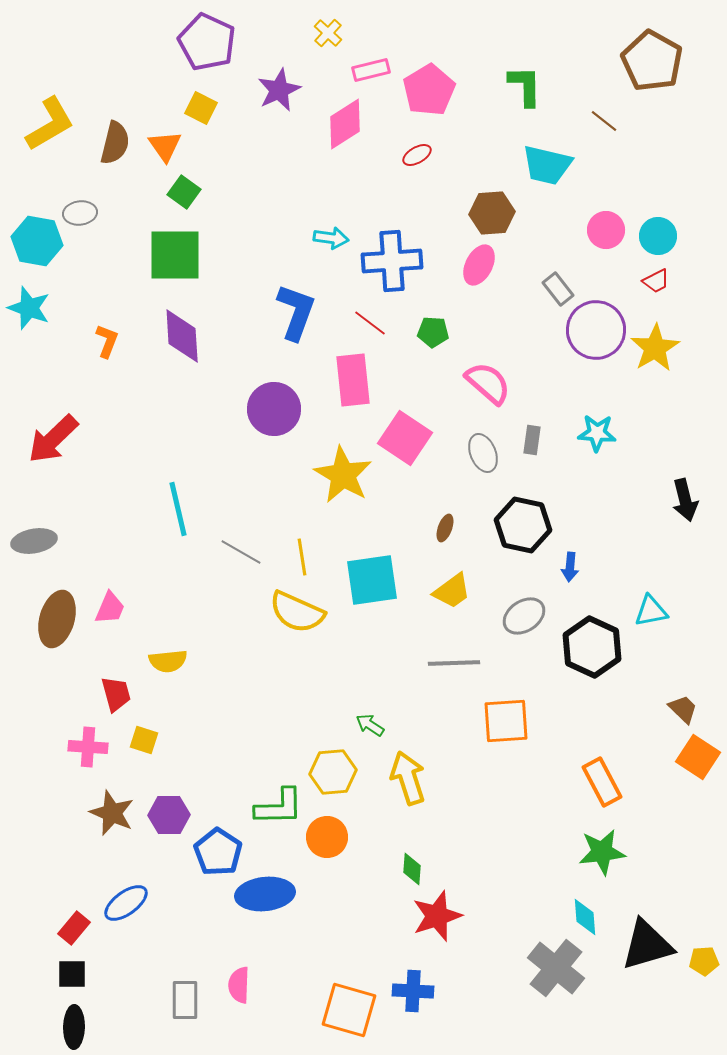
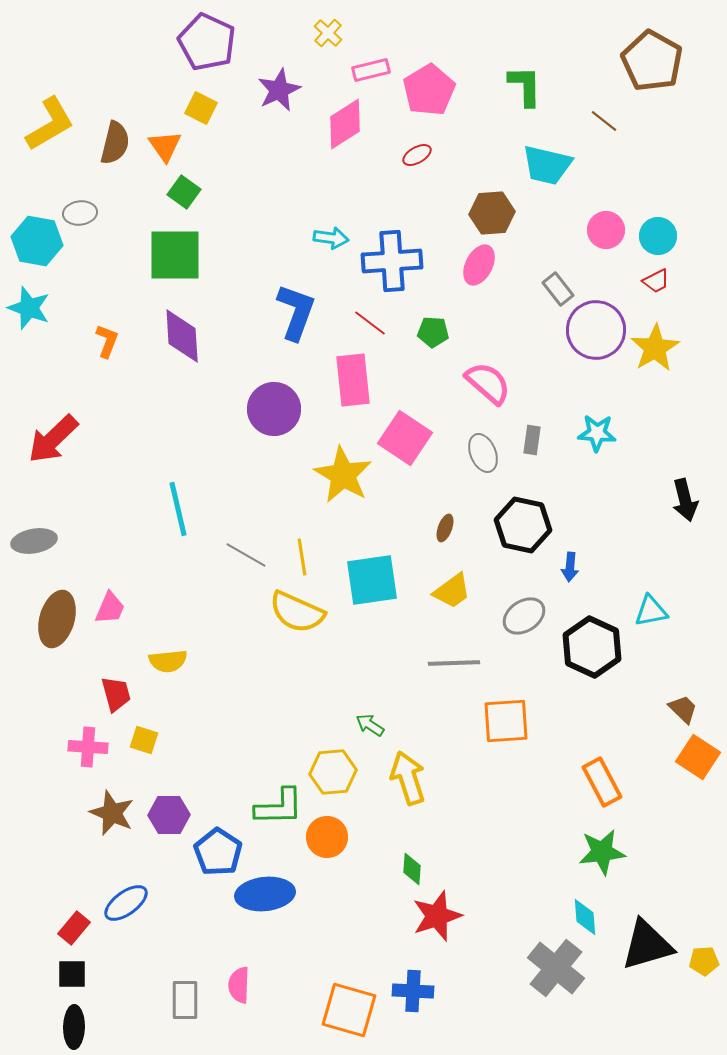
gray line at (241, 552): moved 5 px right, 3 px down
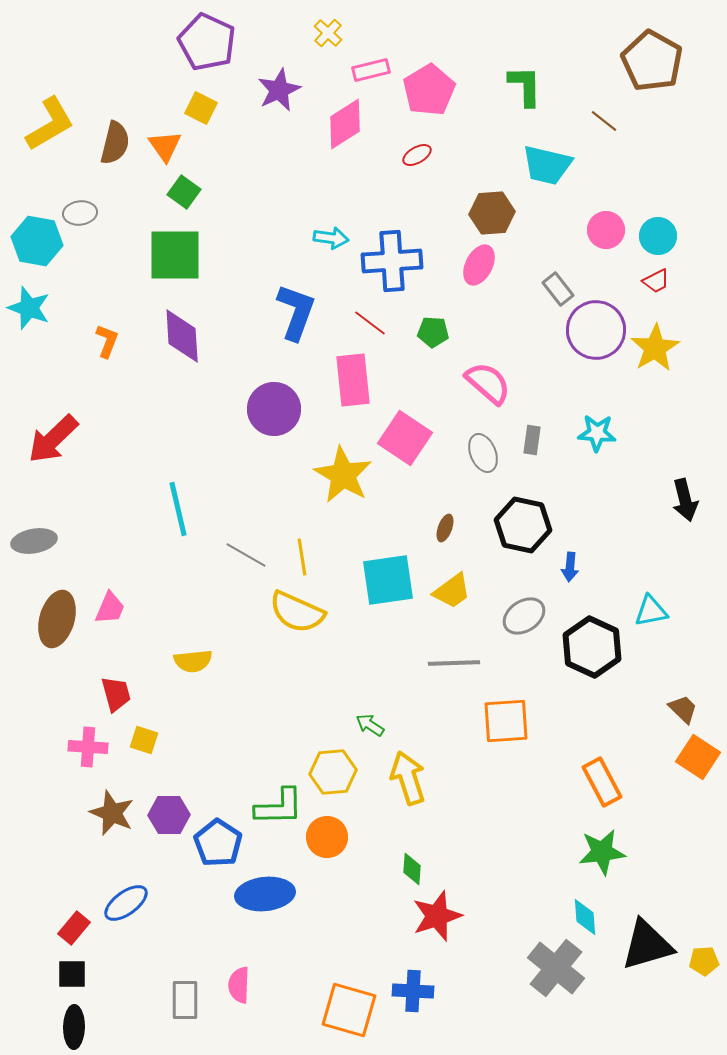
cyan square at (372, 580): moved 16 px right
yellow semicircle at (168, 661): moved 25 px right
blue pentagon at (218, 852): moved 9 px up
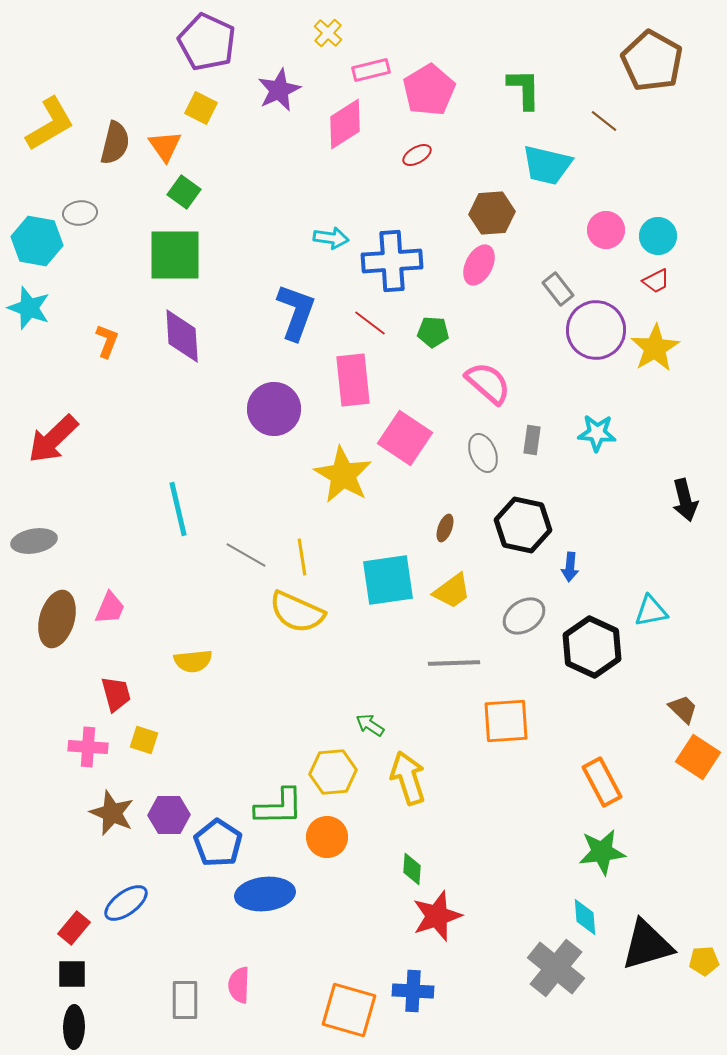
green L-shape at (525, 86): moved 1 px left, 3 px down
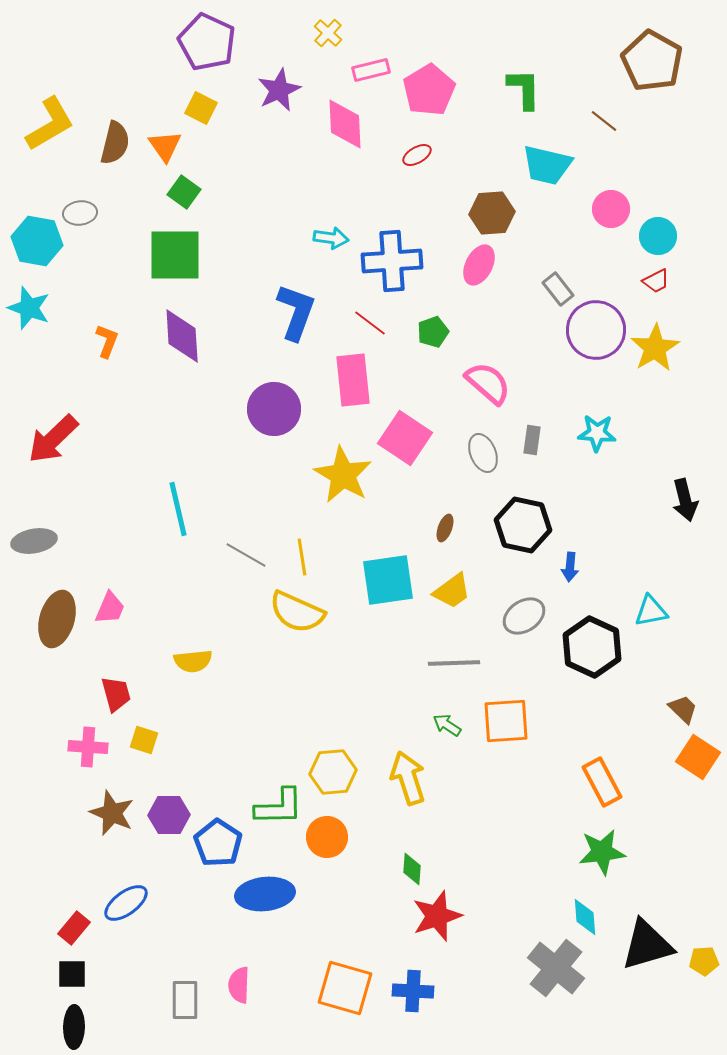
pink diamond at (345, 124): rotated 60 degrees counterclockwise
pink circle at (606, 230): moved 5 px right, 21 px up
green pentagon at (433, 332): rotated 24 degrees counterclockwise
green arrow at (370, 725): moved 77 px right
orange square at (349, 1010): moved 4 px left, 22 px up
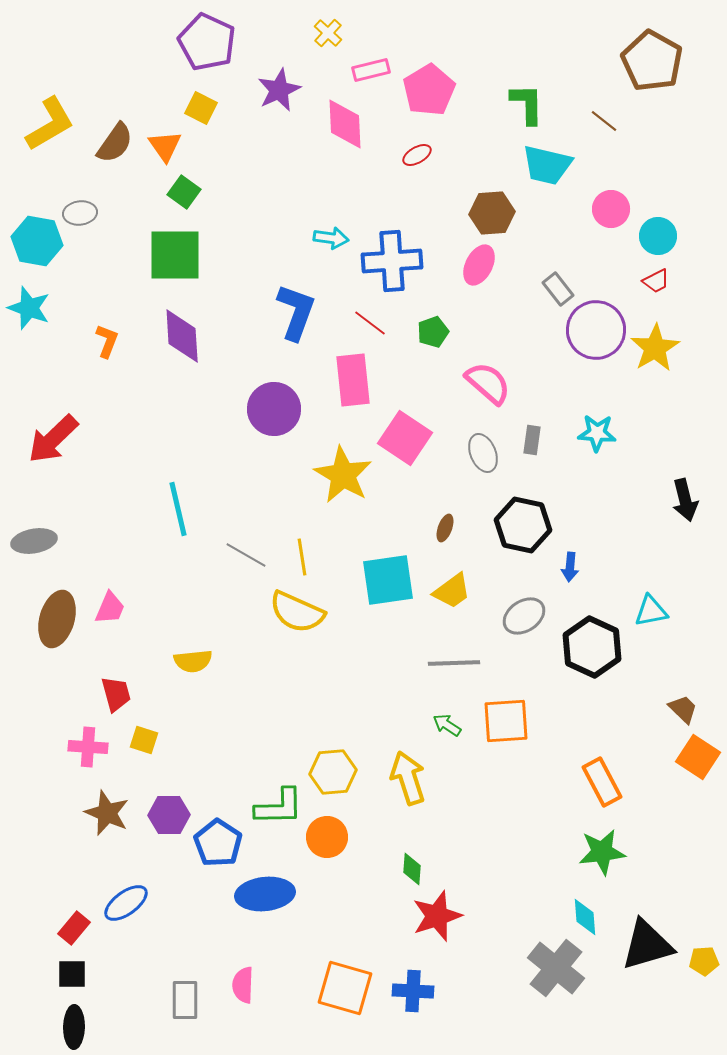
green L-shape at (524, 89): moved 3 px right, 15 px down
brown semicircle at (115, 143): rotated 21 degrees clockwise
brown star at (112, 813): moved 5 px left
pink semicircle at (239, 985): moved 4 px right
